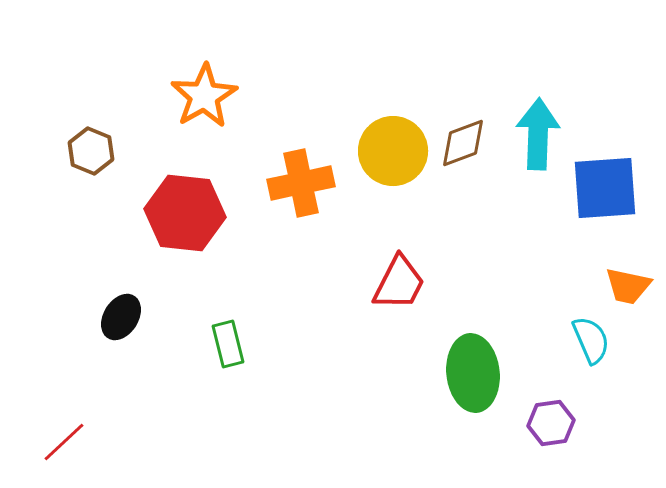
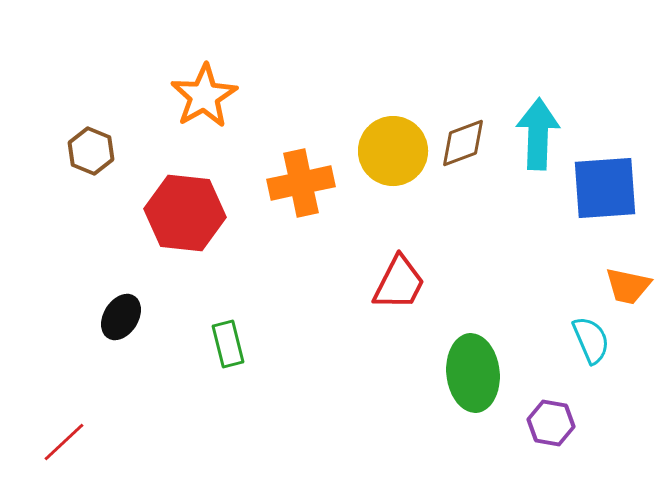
purple hexagon: rotated 18 degrees clockwise
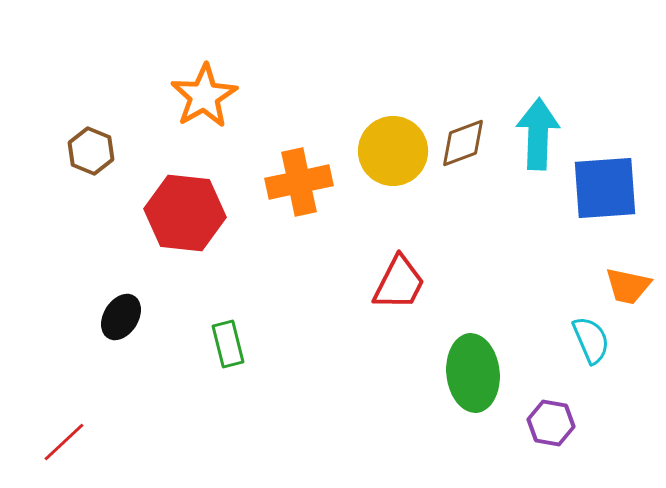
orange cross: moved 2 px left, 1 px up
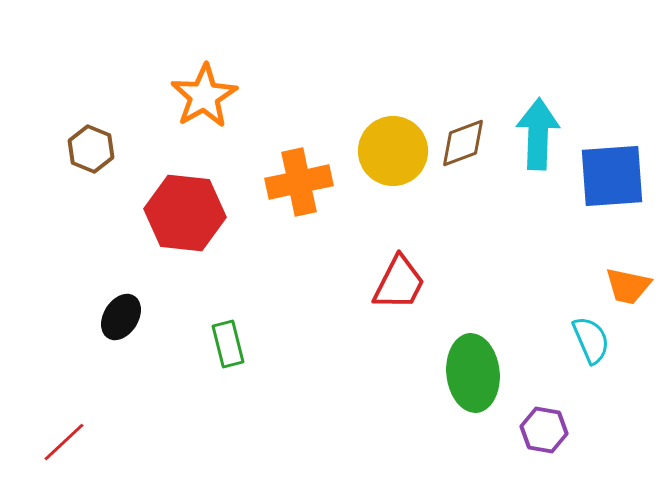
brown hexagon: moved 2 px up
blue square: moved 7 px right, 12 px up
purple hexagon: moved 7 px left, 7 px down
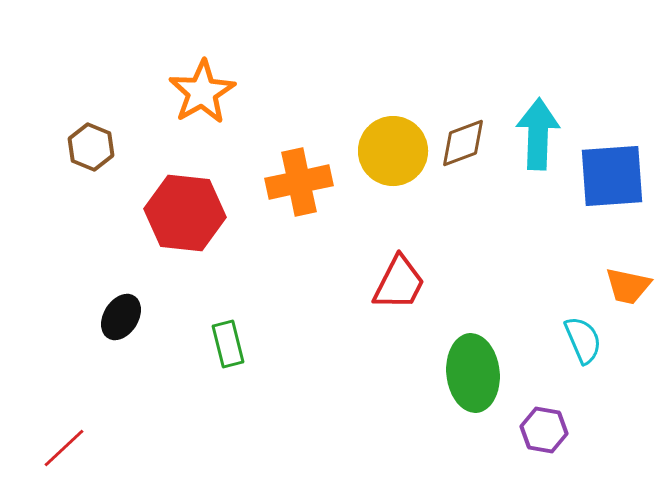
orange star: moved 2 px left, 4 px up
brown hexagon: moved 2 px up
cyan semicircle: moved 8 px left
red line: moved 6 px down
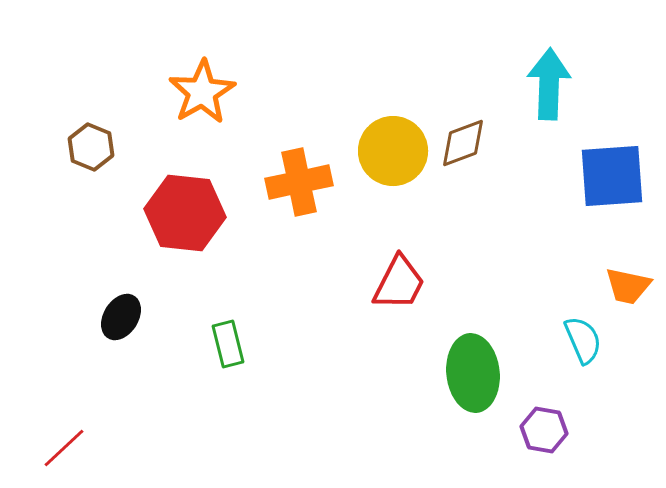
cyan arrow: moved 11 px right, 50 px up
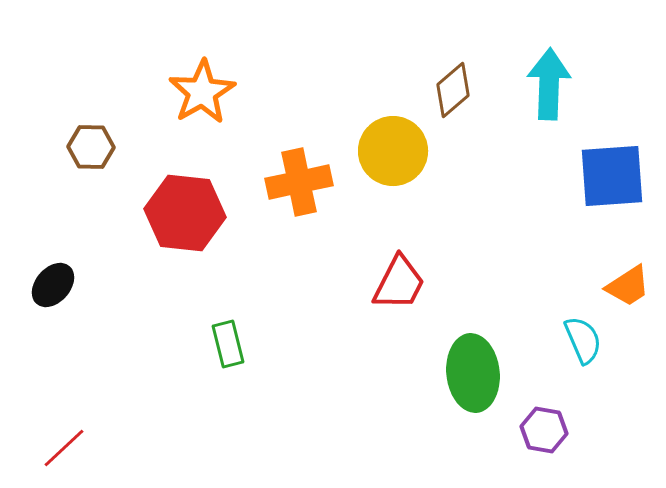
brown diamond: moved 10 px left, 53 px up; rotated 20 degrees counterclockwise
brown hexagon: rotated 21 degrees counterclockwise
orange trapezoid: rotated 45 degrees counterclockwise
black ellipse: moved 68 px left, 32 px up; rotated 9 degrees clockwise
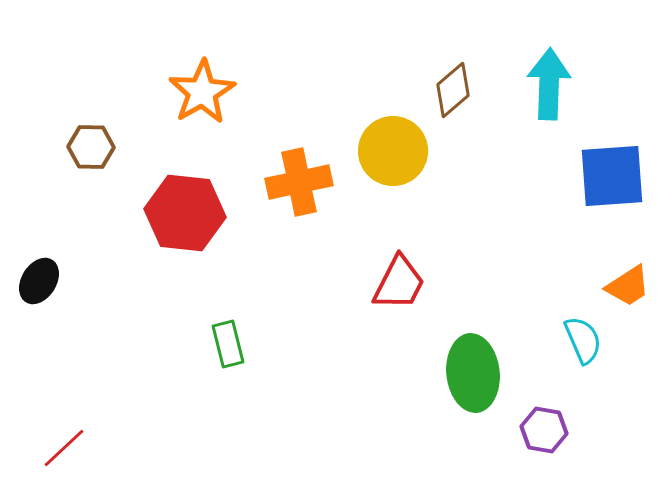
black ellipse: moved 14 px left, 4 px up; rotated 9 degrees counterclockwise
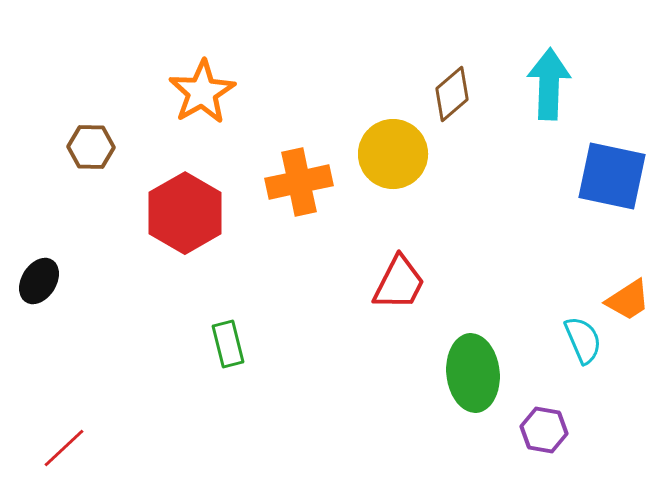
brown diamond: moved 1 px left, 4 px down
yellow circle: moved 3 px down
blue square: rotated 16 degrees clockwise
red hexagon: rotated 24 degrees clockwise
orange trapezoid: moved 14 px down
